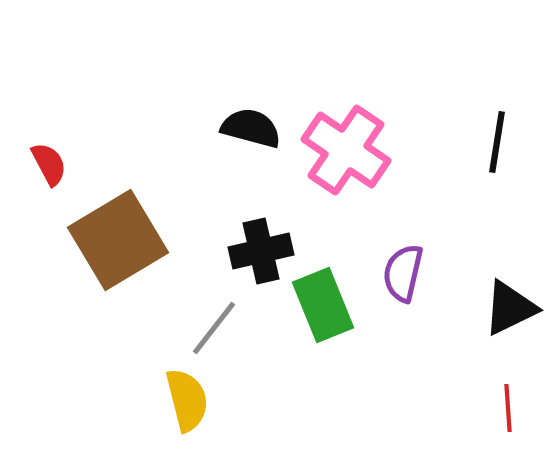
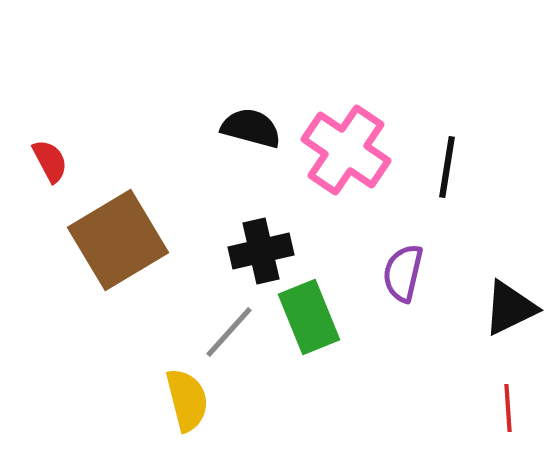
black line: moved 50 px left, 25 px down
red semicircle: moved 1 px right, 3 px up
green rectangle: moved 14 px left, 12 px down
gray line: moved 15 px right, 4 px down; rotated 4 degrees clockwise
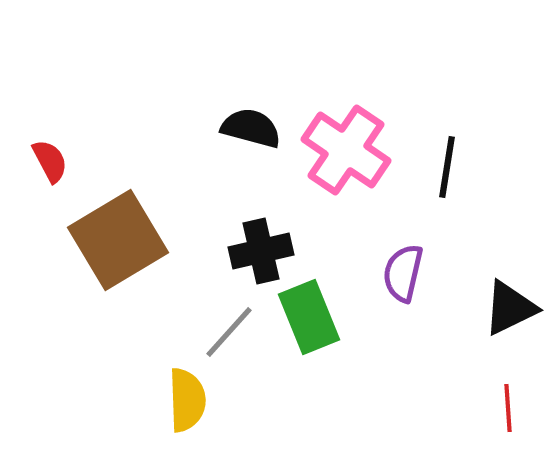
yellow semicircle: rotated 12 degrees clockwise
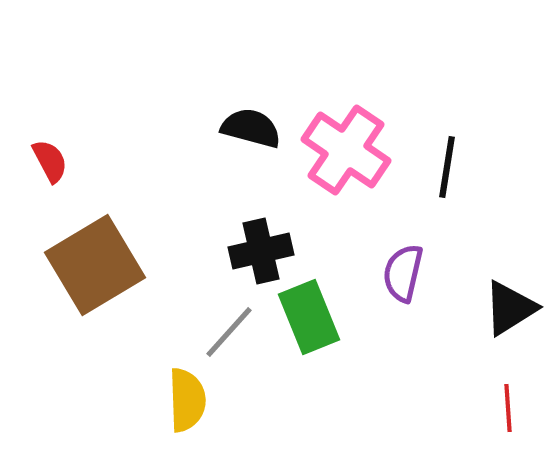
brown square: moved 23 px left, 25 px down
black triangle: rotated 6 degrees counterclockwise
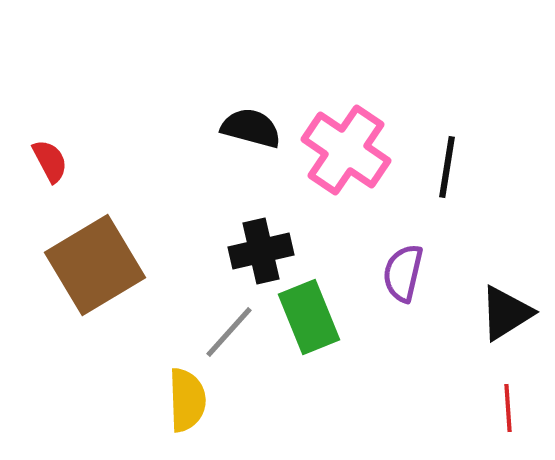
black triangle: moved 4 px left, 5 px down
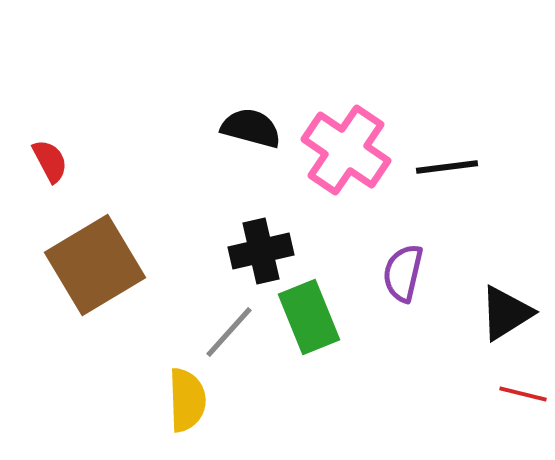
black line: rotated 74 degrees clockwise
red line: moved 15 px right, 14 px up; rotated 72 degrees counterclockwise
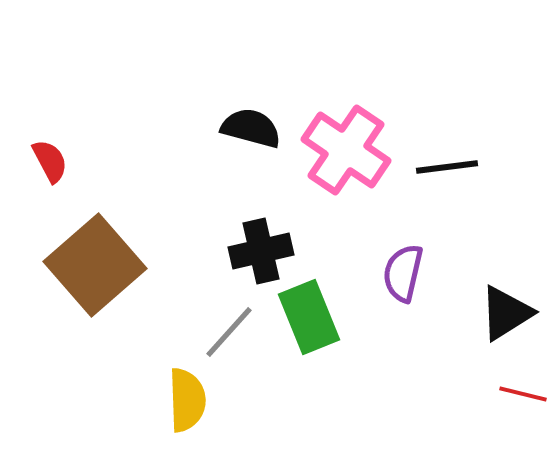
brown square: rotated 10 degrees counterclockwise
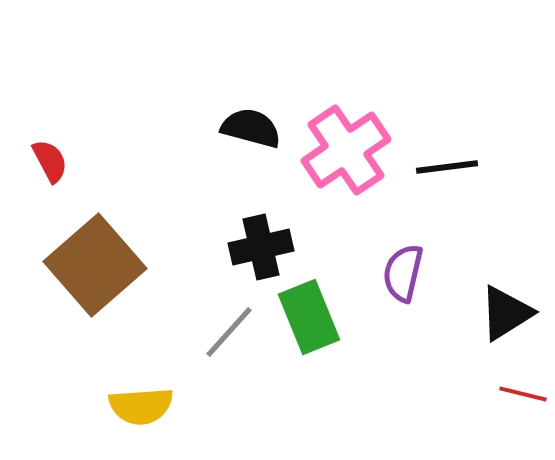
pink cross: rotated 22 degrees clockwise
black cross: moved 4 px up
yellow semicircle: moved 46 px left, 6 px down; rotated 88 degrees clockwise
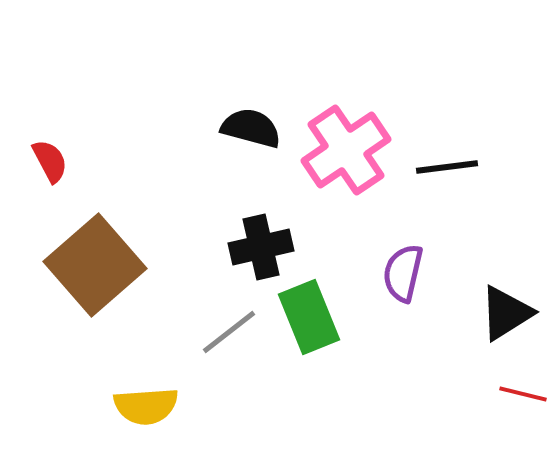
gray line: rotated 10 degrees clockwise
yellow semicircle: moved 5 px right
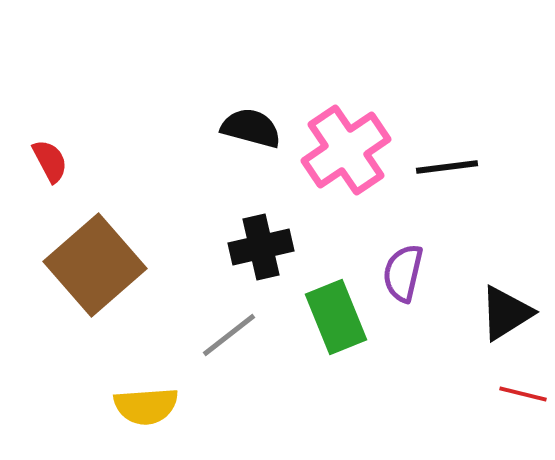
green rectangle: moved 27 px right
gray line: moved 3 px down
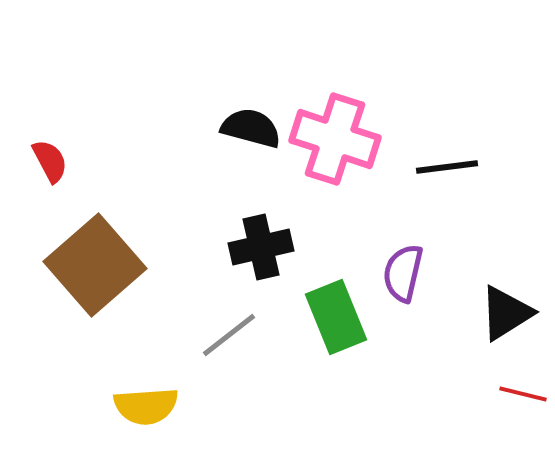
pink cross: moved 11 px left, 11 px up; rotated 38 degrees counterclockwise
